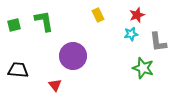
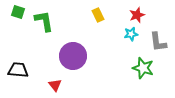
green square: moved 4 px right, 13 px up; rotated 32 degrees clockwise
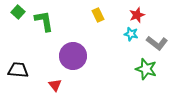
green square: rotated 24 degrees clockwise
cyan star: rotated 24 degrees clockwise
gray L-shape: moved 1 px left, 1 px down; rotated 45 degrees counterclockwise
green star: moved 3 px right, 1 px down
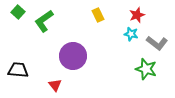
green L-shape: rotated 115 degrees counterclockwise
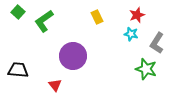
yellow rectangle: moved 1 px left, 2 px down
gray L-shape: rotated 85 degrees clockwise
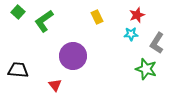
cyan star: rotated 16 degrees counterclockwise
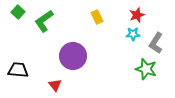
cyan star: moved 2 px right
gray L-shape: moved 1 px left
